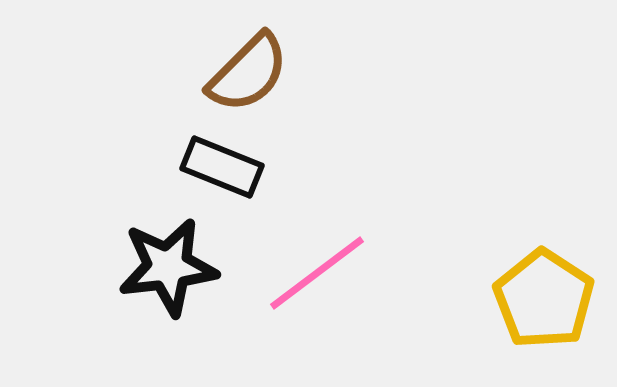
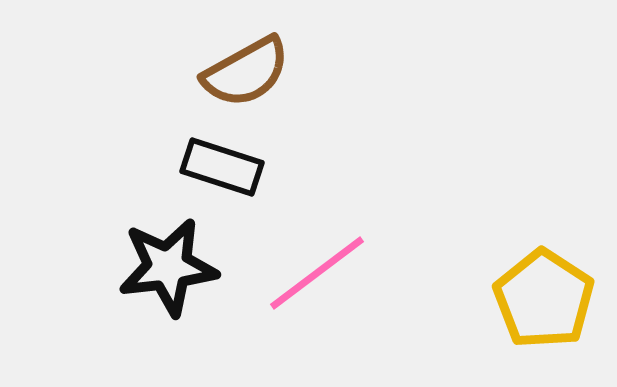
brown semicircle: moved 2 px left, 1 px up; rotated 16 degrees clockwise
black rectangle: rotated 4 degrees counterclockwise
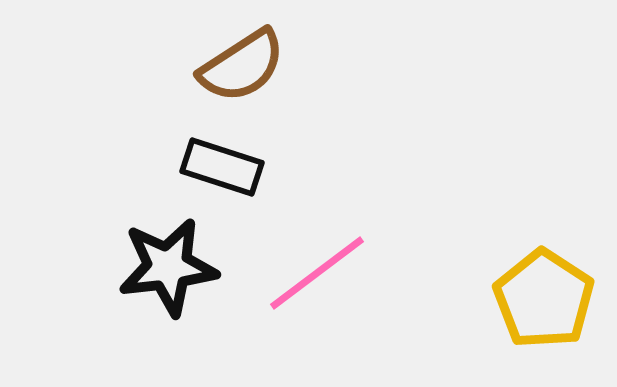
brown semicircle: moved 4 px left, 6 px up; rotated 4 degrees counterclockwise
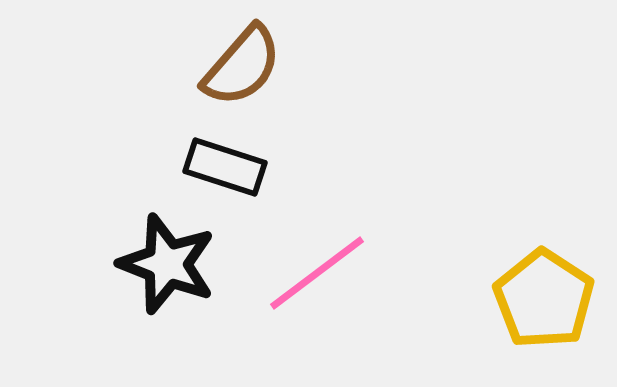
brown semicircle: rotated 16 degrees counterclockwise
black rectangle: moved 3 px right
black star: moved 1 px left, 3 px up; rotated 28 degrees clockwise
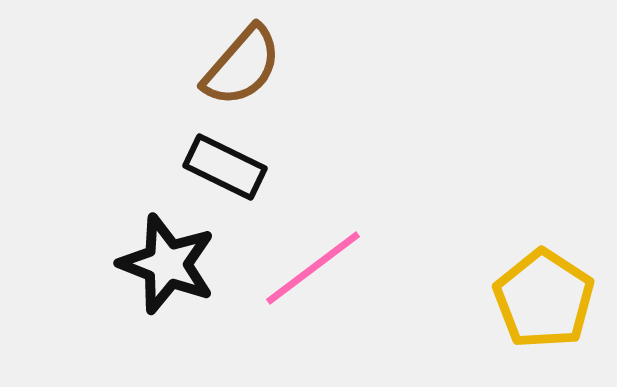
black rectangle: rotated 8 degrees clockwise
pink line: moved 4 px left, 5 px up
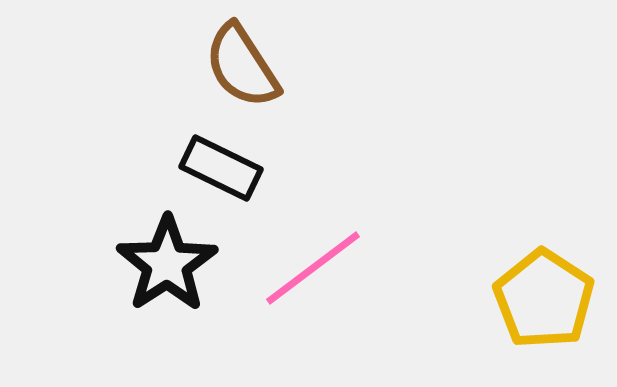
brown semicircle: rotated 106 degrees clockwise
black rectangle: moved 4 px left, 1 px down
black star: rotated 18 degrees clockwise
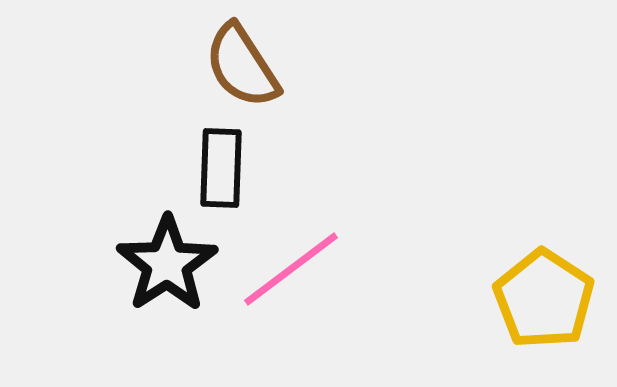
black rectangle: rotated 66 degrees clockwise
pink line: moved 22 px left, 1 px down
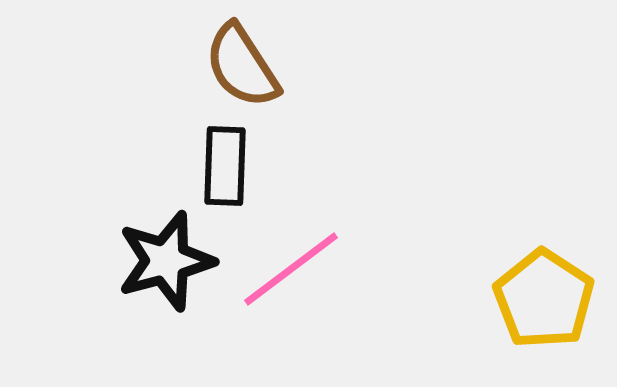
black rectangle: moved 4 px right, 2 px up
black star: moved 1 px left, 3 px up; rotated 18 degrees clockwise
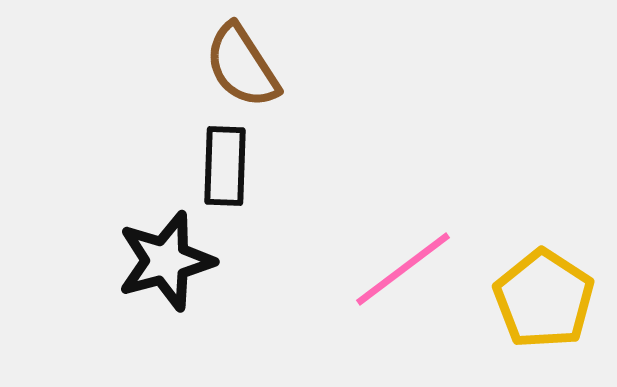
pink line: moved 112 px right
